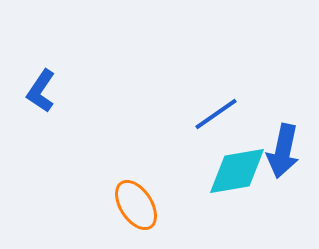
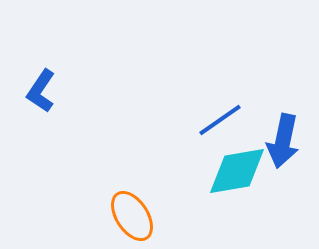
blue line: moved 4 px right, 6 px down
blue arrow: moved 10 px up
orange ellipse: moved 4 px left, 11 px down
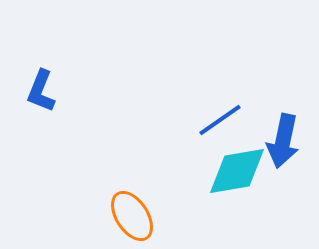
blue L-shape: rotated 12 degrees counterclockwise
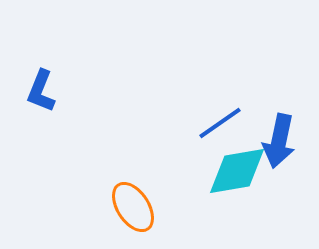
blue line: moved 3 px down
blue arrow: moved 4 px left
orange ellipse: moved 1 px right, 9 px up
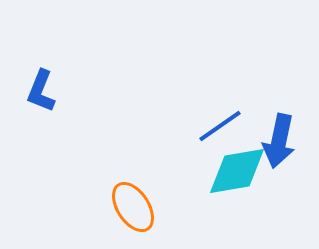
blue line: moved 3 px down
